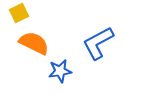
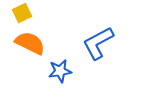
yellow square: moved 3 px right
orange semicircle: moved 4 px left
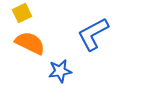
blue L-shape: moved 5 px left, 9 px up
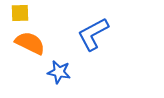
yellow square: moved 2 px left; rotated 24 degrees clockwise
blue star: moved 1 px left, 1 px down; rotated 20 degrees clockwise
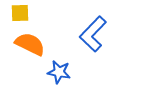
blue L-shape: rotated 18 degrees counterclockwise
orange semicircle: moved 1 px down
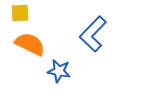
blue star: moved 1 px up
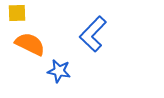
yellow square: moved 3 px left
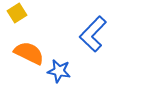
yellow square: rotated 30 degrees counterclockwise
orange semicircle: moved 1 px left, 9 px down
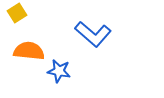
blue L-shape: rotated 93 degrees counterclockwise
orange semicircle: moved 2 px up; rotated 20 degrees counterclockwise
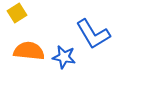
blue L-shape: rotated 18 degrees clockwise
blue star: moved 5 px right, 14 px up
